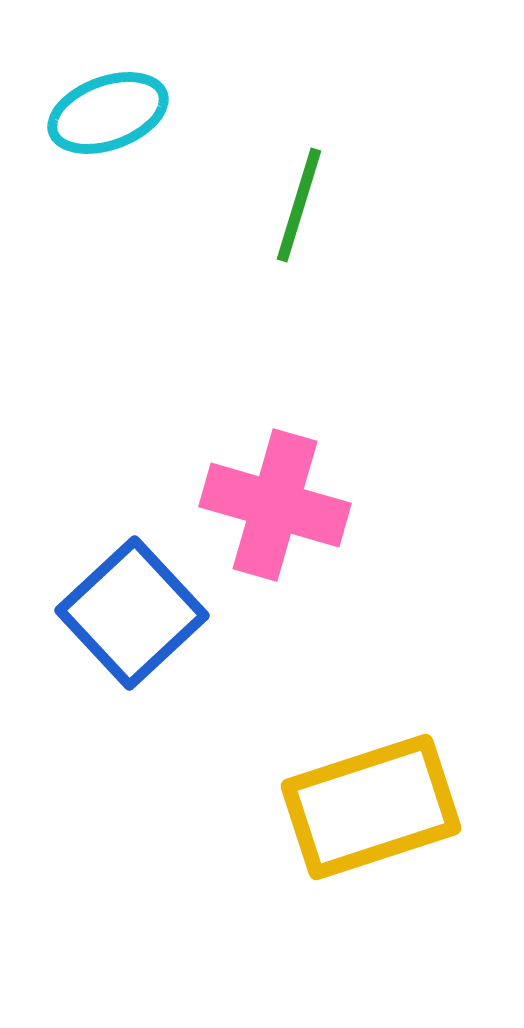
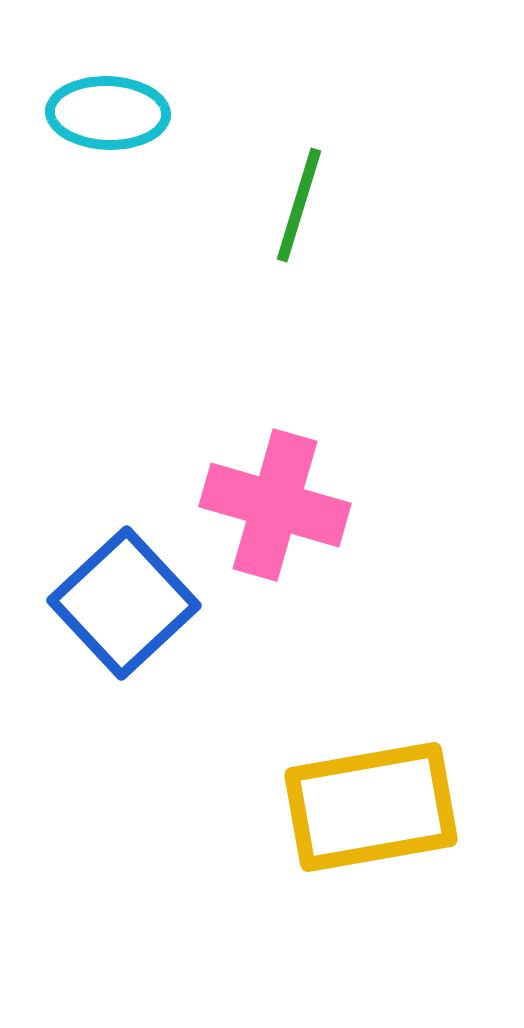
cyan ellipse: rotated 22 degrees clockwise
blue square: moved 8 px left, 10 px up
yellow rectangle: rotated 8 degrees clockwise
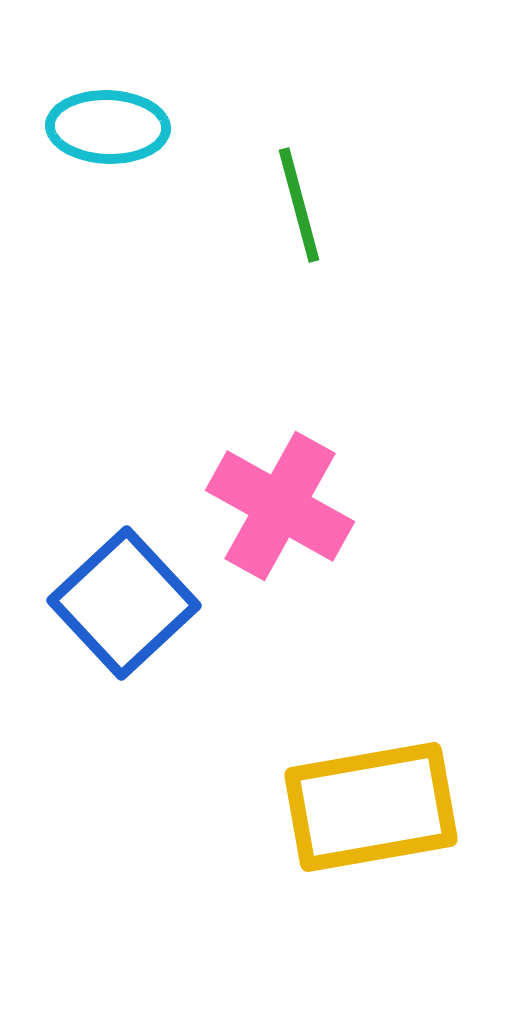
cyan ellipse: moved 14 px down
green line: rotated 32 degrees counterclockwise
pink cross: moved 5 px right, 1 px down; rotated 13 degrees clockwise
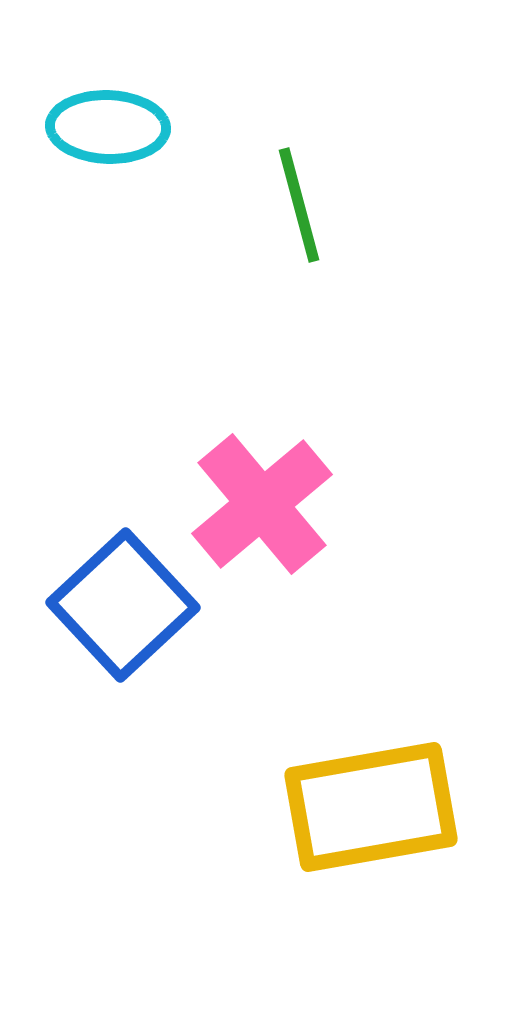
pink cross: moved 18 px left, 2 px up; rotated 21 degrees clockwise
blue square: moved 1 px left, 2 px down
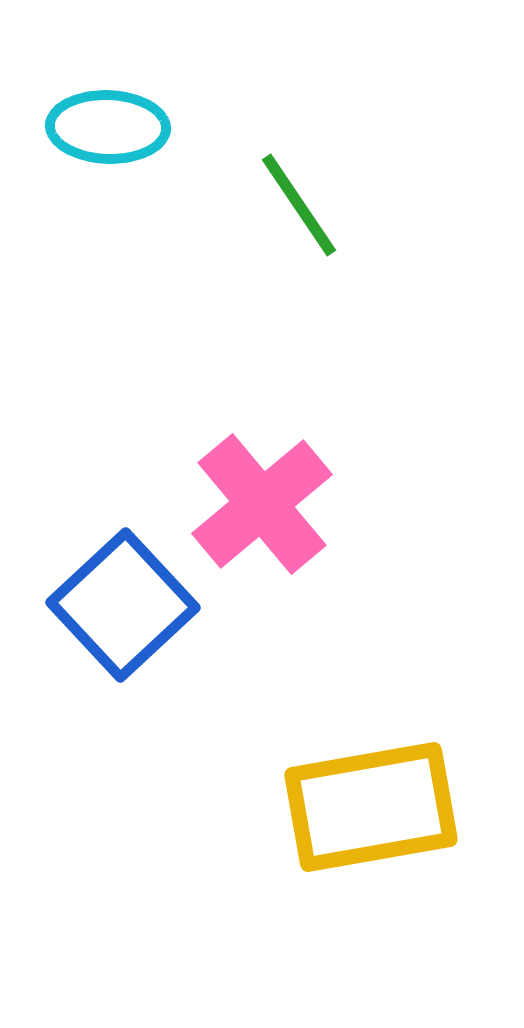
green line: rotated 19 degrees counterclockwise
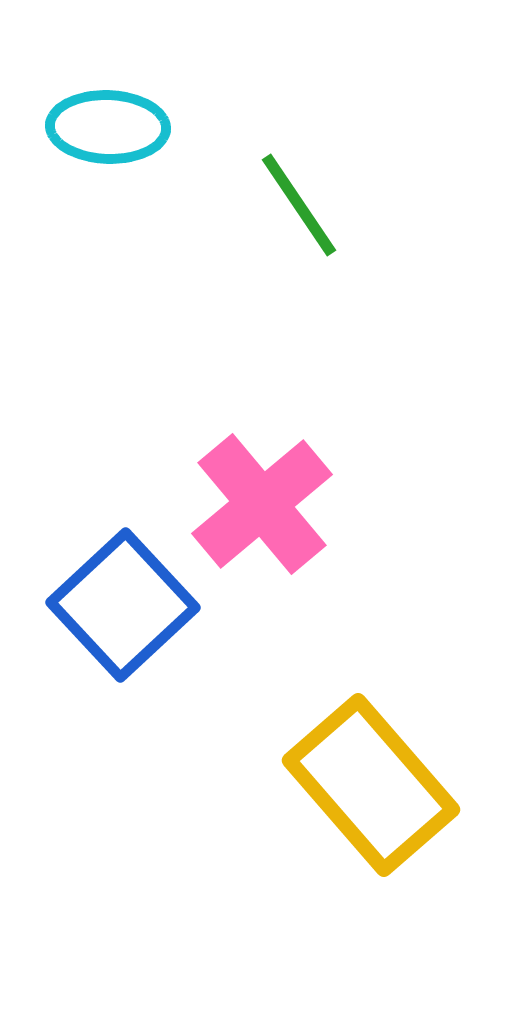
yellow rectangle: moved 22 px up; rotated 59 degrees clockwise
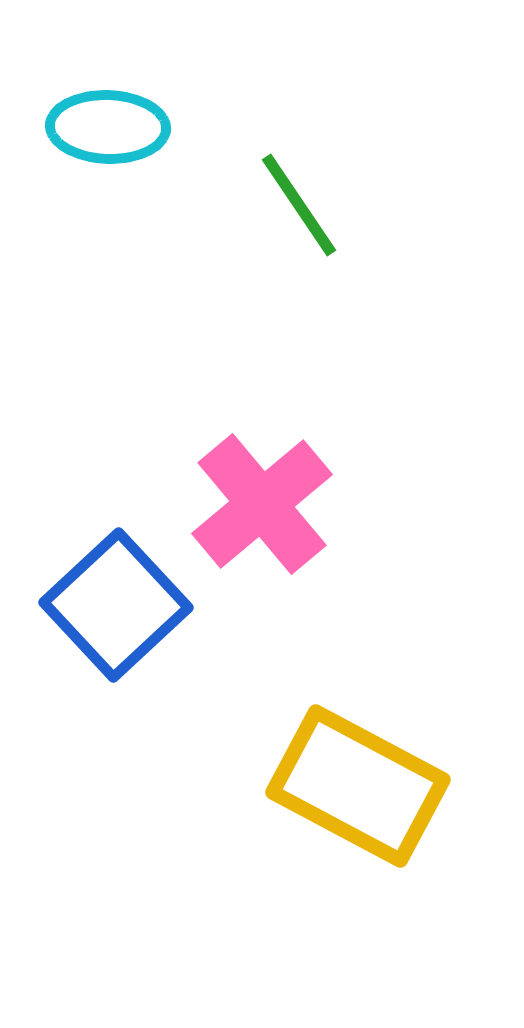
blue square: moved 7 px left
yellow rectangle: moved 13 px left, 1 px down; rotated 21 degrees counterclockwise
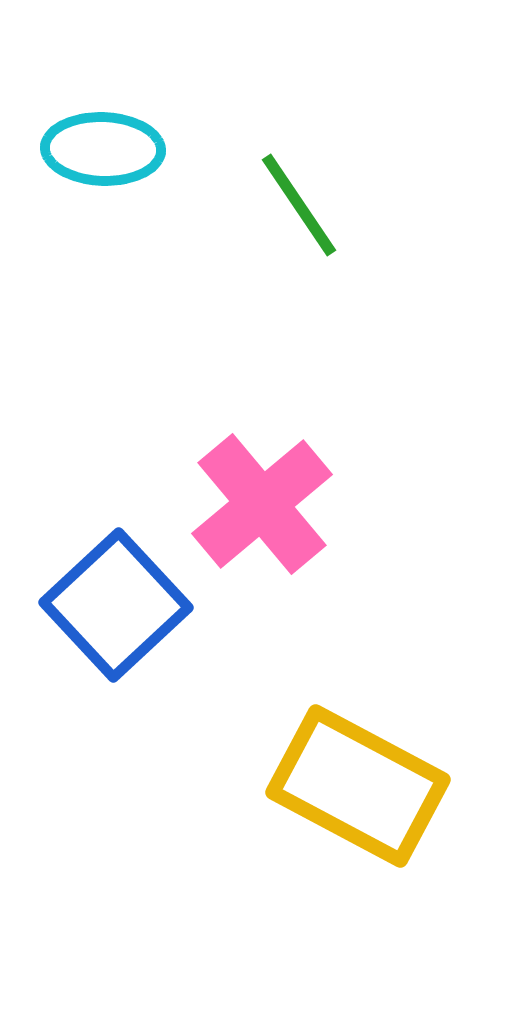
cyan ellipse: moved 5 px left, 22 px down
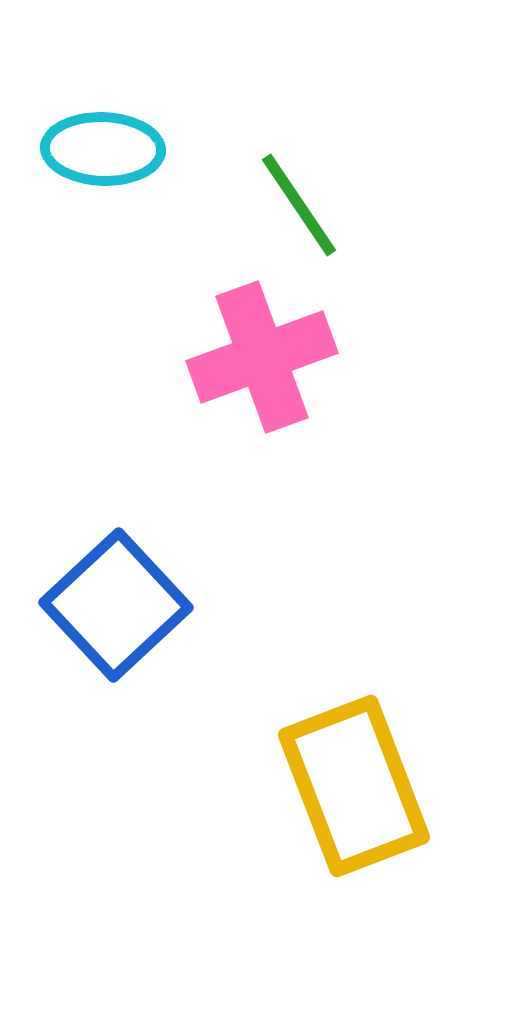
pink cross: moved 147 px up; rotated 20 degrees clockwise
yellow rectangle: moved 4 px left; rotated 41 degrees clockwise
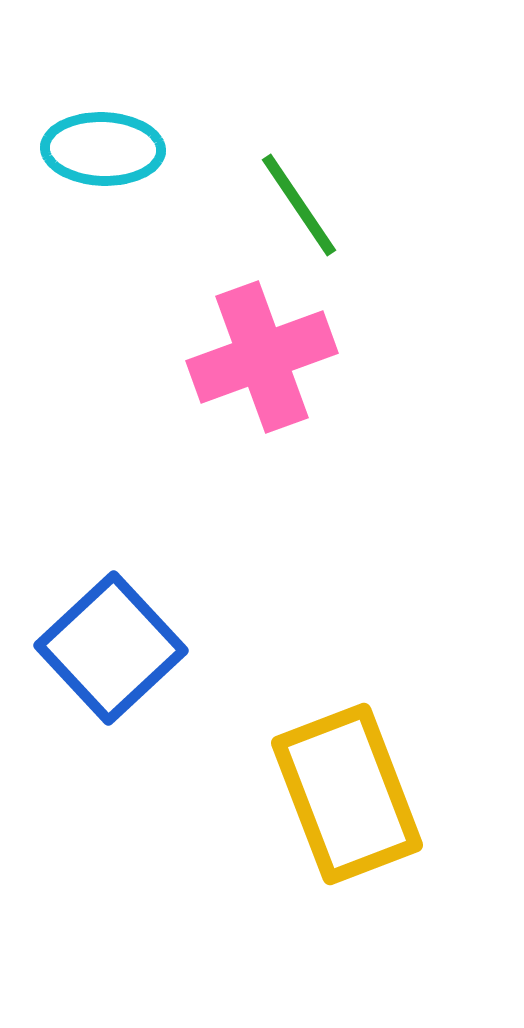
blue square: moved 5 px left, 43 px down
yellow rectangle: moved 7 px left, 8 px down
